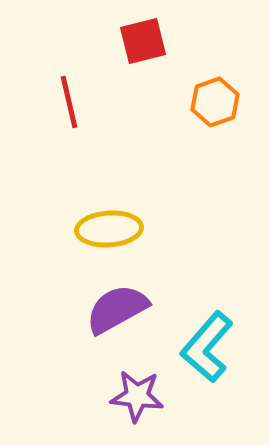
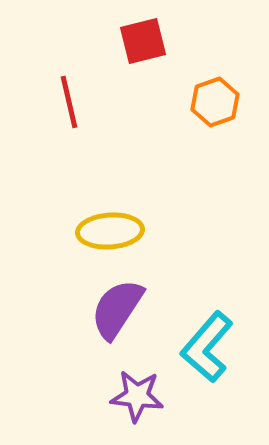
yellow ellipse: moved 1 px right, 2 px down
purple semicircle: rotated 28 degrees counterclockwise
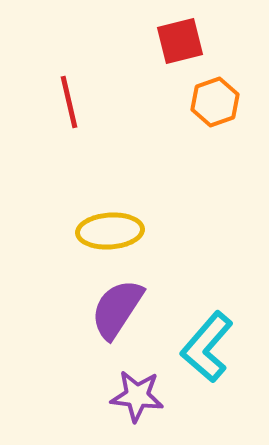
red square: moved 37 px right
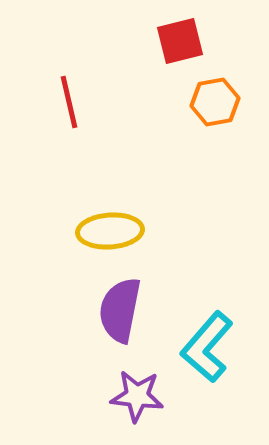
orange hexagon: rotated 9 degrees clockwise
purple semicircle: moved 3 px right, 1 px down; rotated 22 degrees counterclockwise
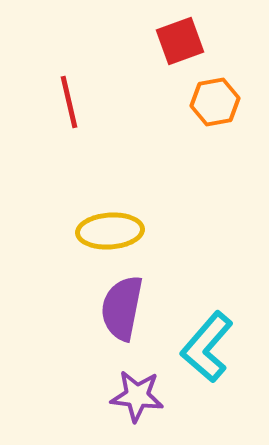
red square: rotated 6 degrees counterclockwise
purple semicircle: moved 2 px right, 2 px up
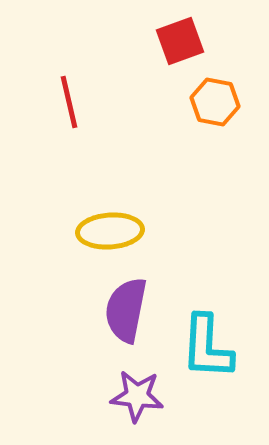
orange hexagon: rotated 21 degrees clockwise
purple semicircle: moved 4 px right, 2 px down
cyan L-shape: rotated 38 degrees counterclockwise
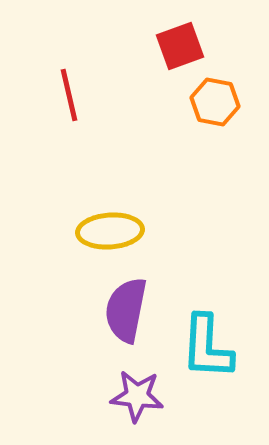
red square: moved 5 px down
red line: moved 7 px up
